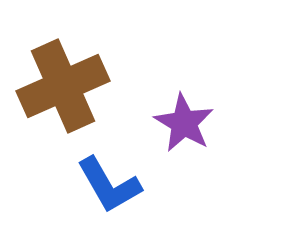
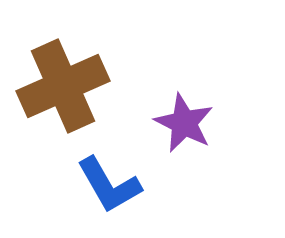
purple star: rotated 4 degrees counterclockwise
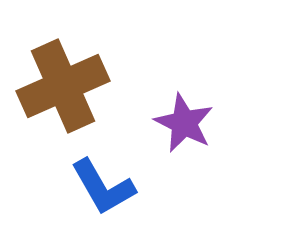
blue L-shape: moved 6 px left, 2 px down
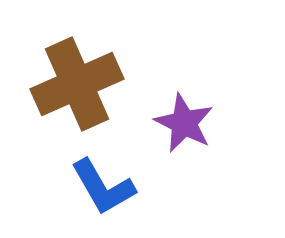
brown cross: moved 14 px right, 2 px up
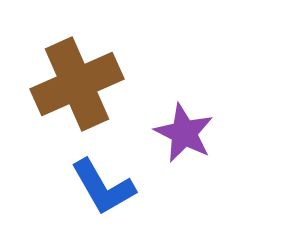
purple star: moved 10 px down
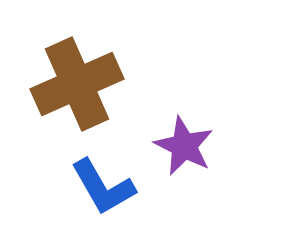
purple star: moved 13 px down
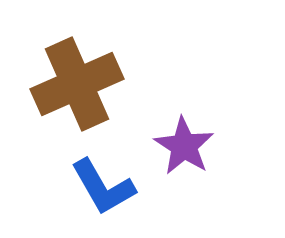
purple star: rotated 6 degrees clockwise
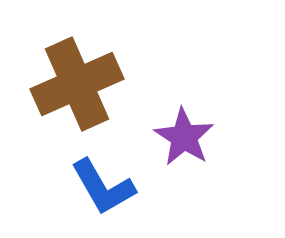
purple star: moved 9 px up
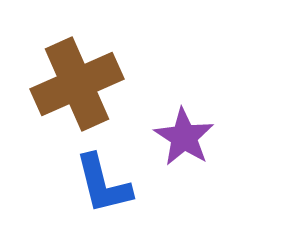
blue L-shape: moved 3 px up; rotated 16 degrees clockwise
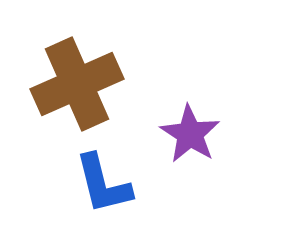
purple star: moved 6 px right, 3 px up
